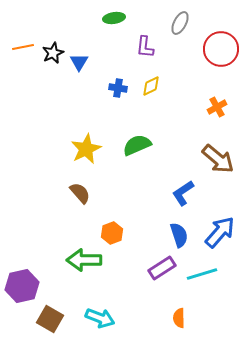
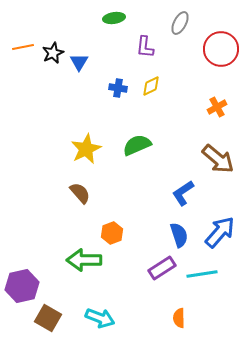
cyan line: rotated 8 degrees clockwise
brown square: moved 2 px left, 1 px up
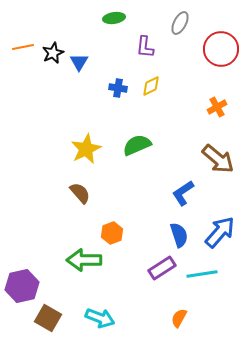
orange semicircle: rotated 30 degrees clockwise
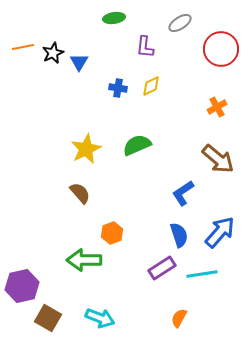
gray ellipse: rotated 30 degrees clockwise
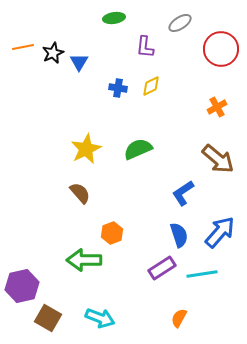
green semicircle: moved 1 px right, 4 px down
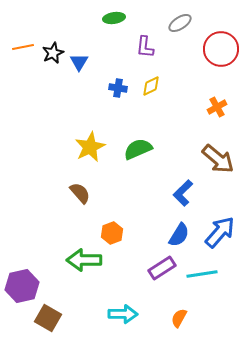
yellow star: moved 4 px right, 2 px up
blue L-shape: rotated 12 degrees counterclockwise
blue semicircle: rotated 50 degrees clockwise
cyan arrow: moved 23 px right, 4 px up; rotated 20 degrees counterclockwise
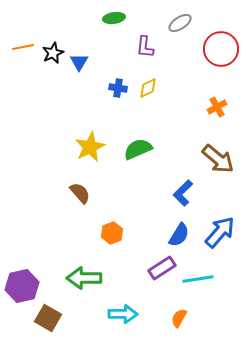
yellow diamond: moved 3 px left, 2 px down
green arrow: moved 18 px down
cyan line: moved 4 px left, 5 px down
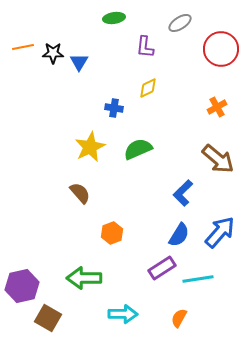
black star: rotated 25 degrees clockwise
blue cross: moved 4 px left, 20 px down
